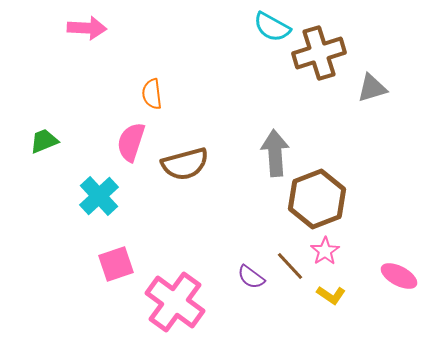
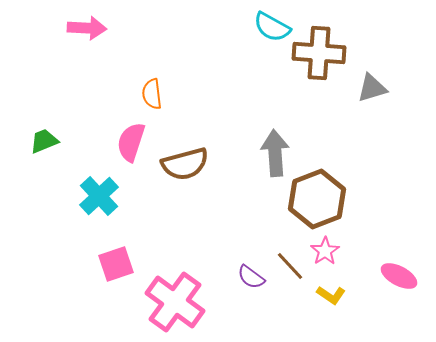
brown cross: rotated 21 degrees clockwise
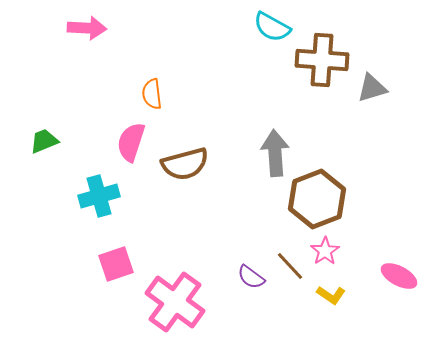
brown cross: moved 3 px right, 7 px down
cyan cross: rotated 27 degrees clockwise
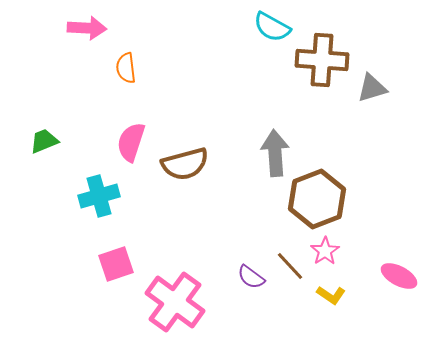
orange semicircle: moved 26 px left, 26 px up
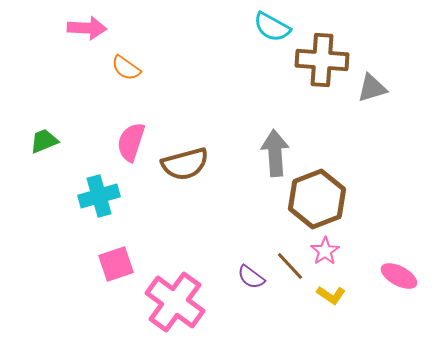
orange semicircle: rotated 48 degrees counterclockwise
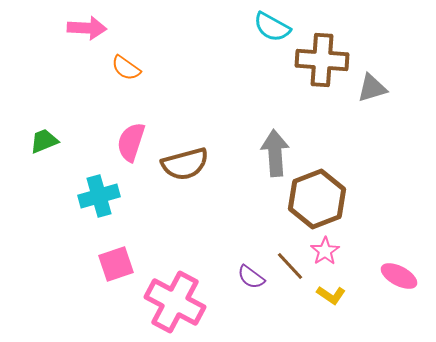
pink cross: rotated 8 degrees counterclockwise
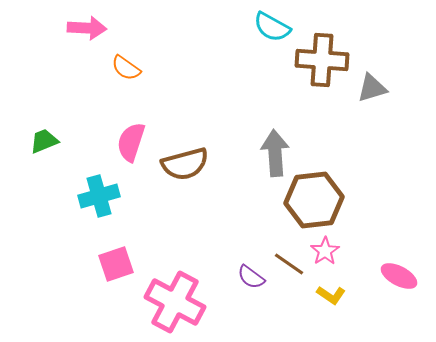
brown hexagon: moved 3 px left, 1 px down; rotated 14 degrees clockwise
brown line: moved 1 px left, 2 px up; rotated 12 degrees counterclockwise
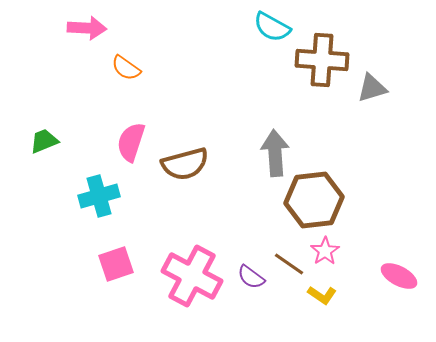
yellow L-shape: moved 9 px left
pink cross: moved 17 px right, 26 px up
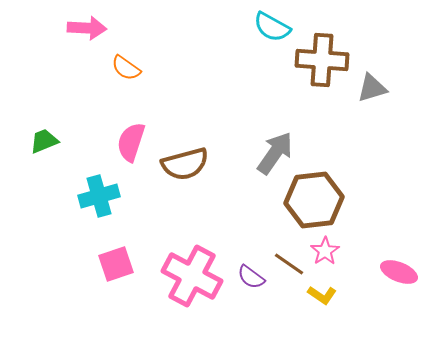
gray arrow: rotated 39 degrees clockwise
pink ellipse: moved 4 px up; rotated 6 degrees counterclockwise
